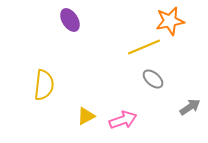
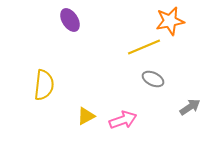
gray ellipse: rotated 15 degrees counterclockwise
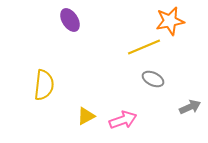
gray arrow: rotated 10 degrees clockwise
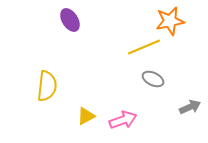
yellow semicircle: moved 3 px right, 1 px down
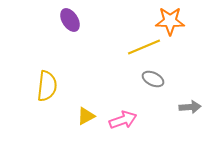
orange star: rotated 12 degrees clockwise
gray arrow: rotated 20 degrees clockwise
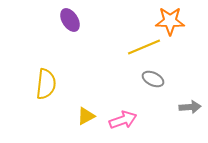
yellow semicircle: moved 1 px left, 2 px up
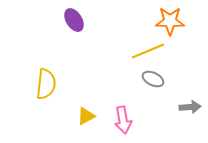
purple ellipse: moved 4 px right
yellow line: moved 4 px right, 4 px down
pink arrow: rotated 100 degrees clockwise
